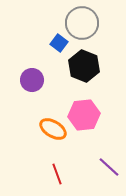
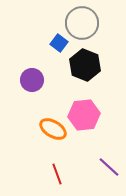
black hexagon: moved 1 px right, 1 px up
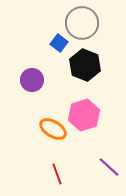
pink hexagon: rotated 12 degrees counterclockwise
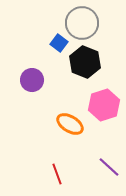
black hexagon: moved 3 px up
pink hexagon: moved 20 px right, 10 px up
orange ellipse: moved 17 px right, 5 px up
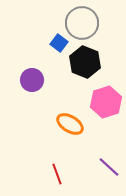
pink hexagon: moved 2 px right, 3 px up
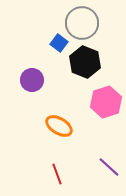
orange ellipse: moved 11 px left, 2 px down
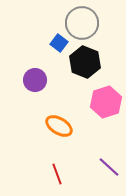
purple circle: moved 3 px right
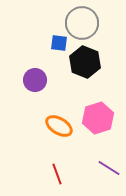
blue square: rotated 30 degrees counterclockwise
pink hexagon: moved 8 px left, 16 px down
purple line: moved 1 px down; rotated 10 degrees counterclockwise
